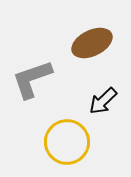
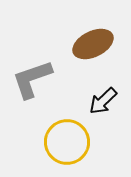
brown ellipse: moved 1 px right, 1 px down
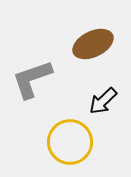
yellow circle: moved 3 px right
